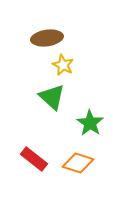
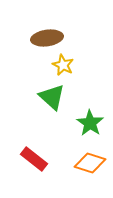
orange diamond: moved 12 px right
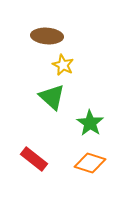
brown ellipse: moved 2 px up; rotated 12 degrees clockwise
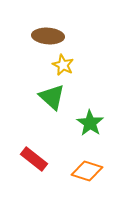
brown ellipse: moved 1 px right
orange diamond: moved 3 px left, 8 px down
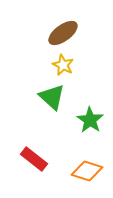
brown ellipse: moved 15 px right, 3 px up; rotated 40 degrees counterclockwise
green star: moved 3 px up
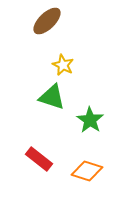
brown ellipse: moved 16 px left, 12 px up; rotated 8 degrees counterclockwise
green triangle: rotated 24 degrees counterclockwise
red rectangle: moved 5 px right
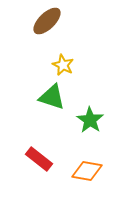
orange diamond: rotated 8 degrees counterclockwise
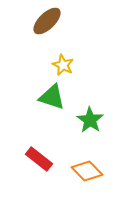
orange diamond: rotated 36 degrees clockwise
